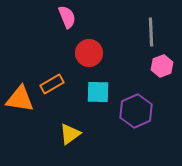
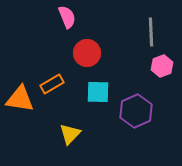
red circle: moved 2 px left
yellow triangle: rotated 10 degrees counterclockwise
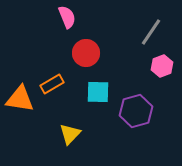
gray line: rotated 36 degrees clockwise
red circle: moved 1 px left
purple hexagon: rotated 8 degrees clockwise
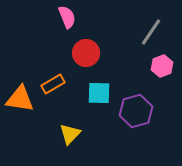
orange rectangle: moved 1 px right
cyan square: moved 1 px right, 1 px down
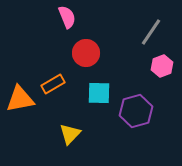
orange triangle: rotated 20 degrees counterclockwise
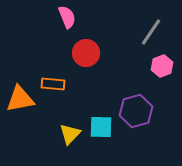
orange rectangle: rotated 35 degrees clockwise
cyan square: moved 2 px right, 34 px down
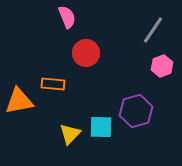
gray line: moved 2 px right, 2 px up
orange triangle: moved 1 px left, 2 px down
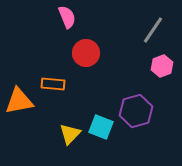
cyan square: rotated 20 degrees clockwise
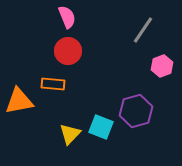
gray line: moved 10 px left
red circle: moved 18 px left, 2 px up
